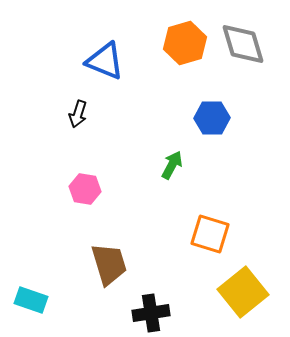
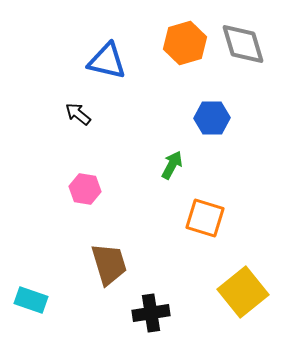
blue triangle: moved 2 px right; rotated 9 degrees counterclockwise
black arrow: rotated 112 degrees clockwise
orange square: moved 5 px left, 16 px up
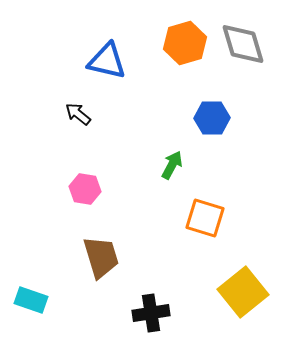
brown trapezoid: moved 8 px left, 7 px up
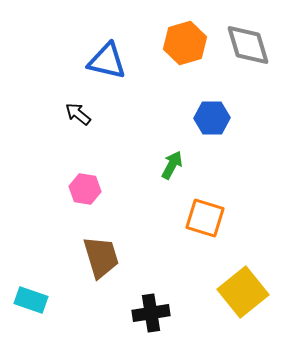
gray diamond: moved 5 px right, 1 px down
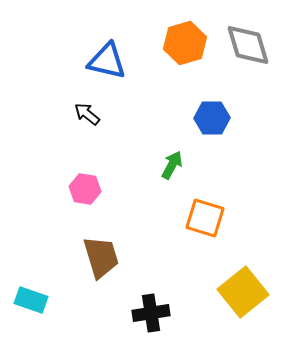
black arrow: moved 9 px right
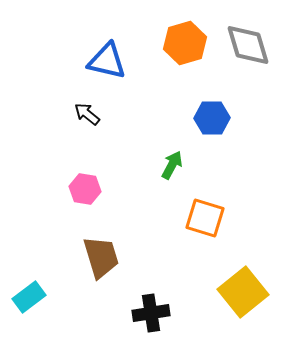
cyan rectangle: moved 2 px left, 3 px up; rotated 56 degrees counterclockwise
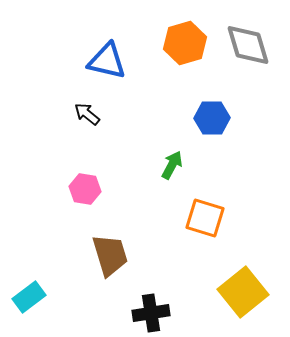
brown trapezoid: moved 9 px right, 2 px up
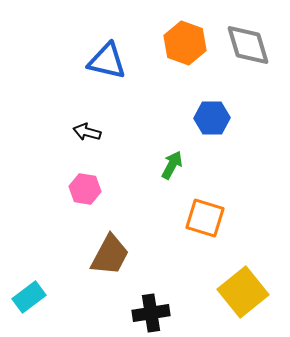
orange hexagon: rotated 24 degrees counterclockwise
black arrow: moved 18 px down; rotated 24 degrees counterclockwise
brown trapezoid: rotated 45 degrees clockwise
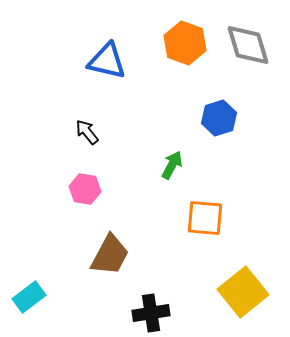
blue hexagon: moved 7 px right; rotated 16 degrees counterclockwise
black arrow: rotated 36 degrees clockwise
orange square: rotated 12 degrees counterclockwise
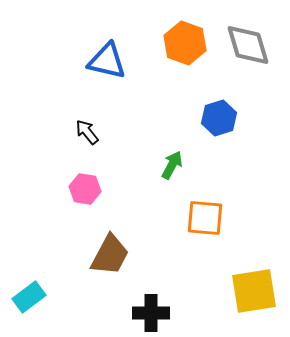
yellow square: moved 11 px right, 1 px up; rotated 30 degrees clockwise
black cross: rotated 9 degrees clockwise
